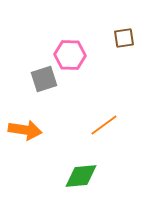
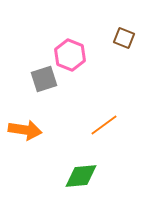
brown square: rotated 30 degrees clockwise
pink hexagon: rotated 20 degrees clockwise
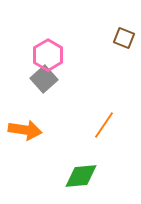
pink hexagon: moved 22 px left; rotated 8 degrees clockwise
gray square: rotated 24 degrees counterclockwise
orange line: rotated 20 degrees counterclockwise
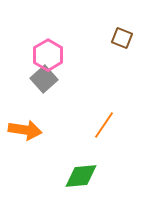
brown square: moved 2 px left
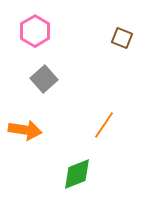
pink hexagon: moved 13 px left, 24 px up
green diamond: moved 4 px left, 2 px up; rotated 16 degrees counterclockwise
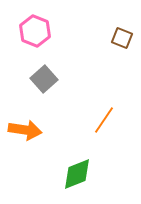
pink hexagon: rotated 8 degrees counterclockwise
orange line: moved 5 px up
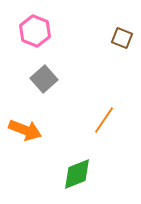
orange arrow: rotated 12 degrees clockwise
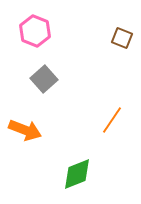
orange line: moved 8 px right
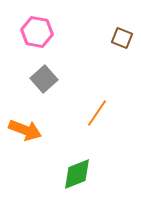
pink hexagon: moved 2 px right, 1 px down; rotated 12 degrees counterclockwise
orange line: moved 15 px left, 7 px up
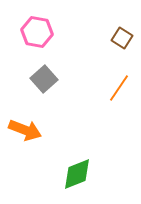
brown square: rotated 10 degrees clockwise
orange line: moved 22 px right, 25 px up
